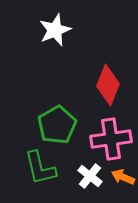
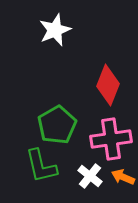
green L-shape: moved 1 px right, 2 px up
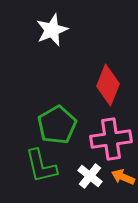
white star: moved 3 px left
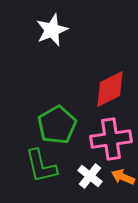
red diamond: moved 2 px right, 4 px down; rotated 42 degrees clockwise
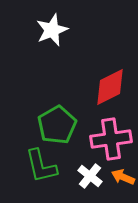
red diamond: moved 2 px up
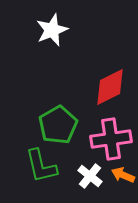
green pentagon: moved 1 px right
orange arrow: moved 2 px up
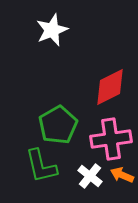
orange arrow: moved 1 px left
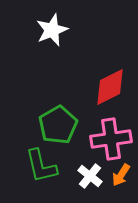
orange arrow: moved 1 px left; rotated 80 degrees counterclockwise
